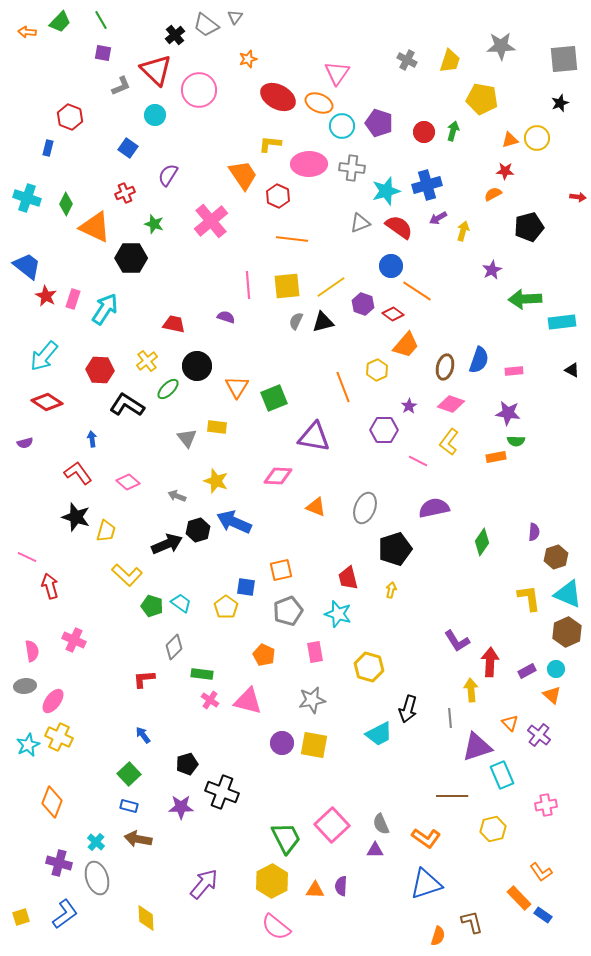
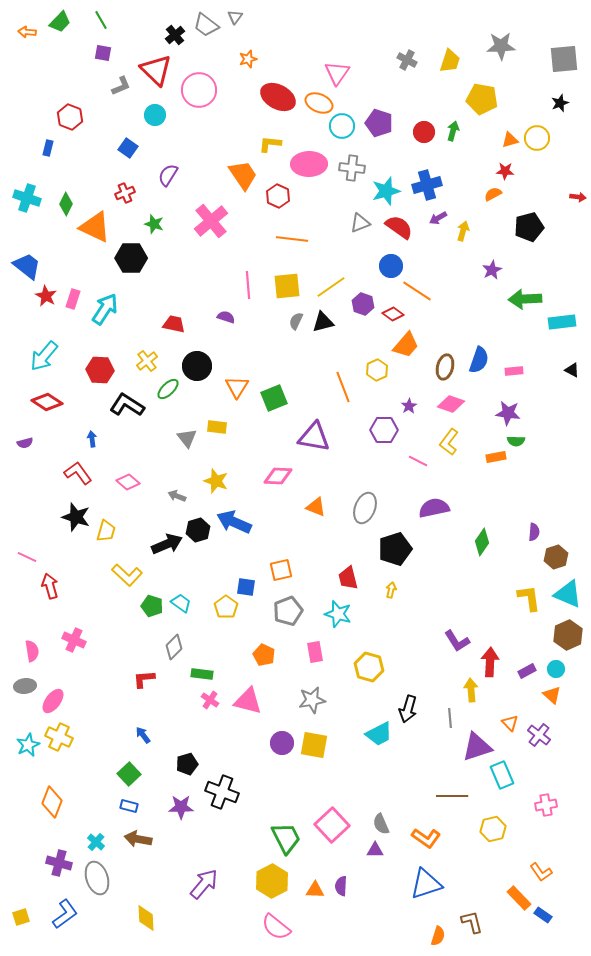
brown hexagon at (567, 632): moved 1 px right, 3 px down
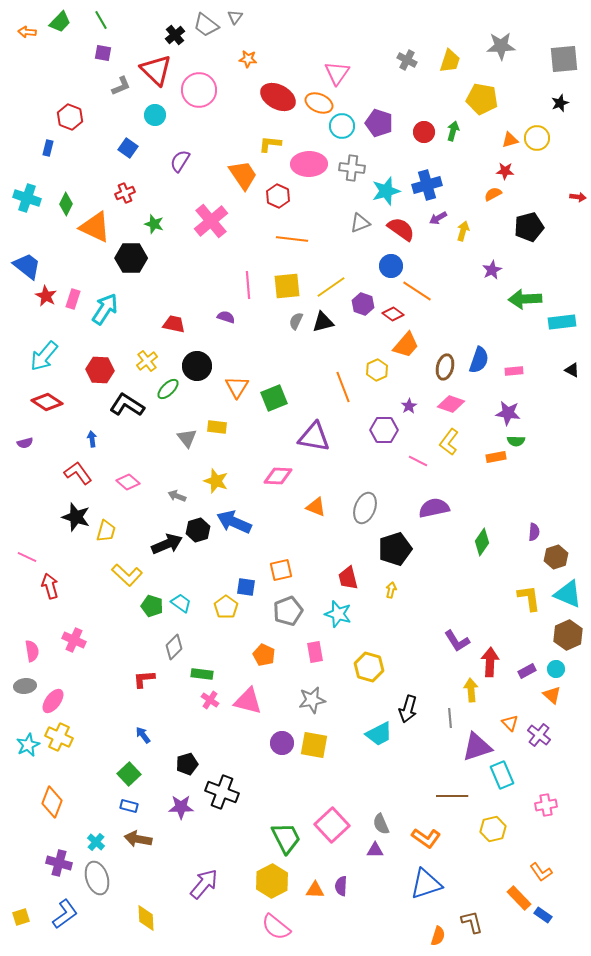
orange star at (248, 59): rotated 24 degrees clockwise
purple semicircle at (168, 175): moved 12 px right, 14 px up
red semicircle at (399, 227): moved 2 px right, 2 px down
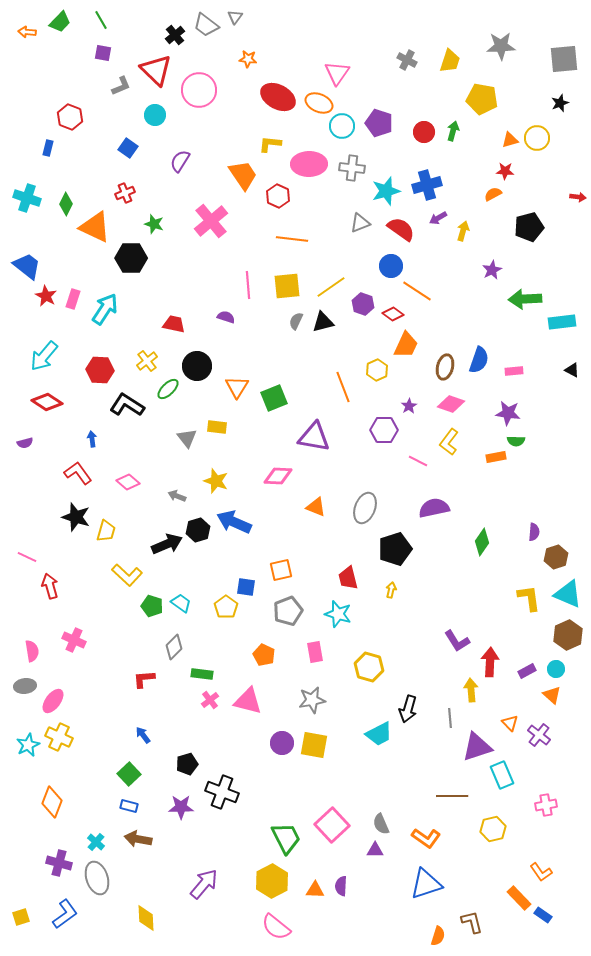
orange trapezoid at (406, 345): rotated 16 degrees counterclockwise
pink cross at (210, 700): rotated 18 degrees clockwise
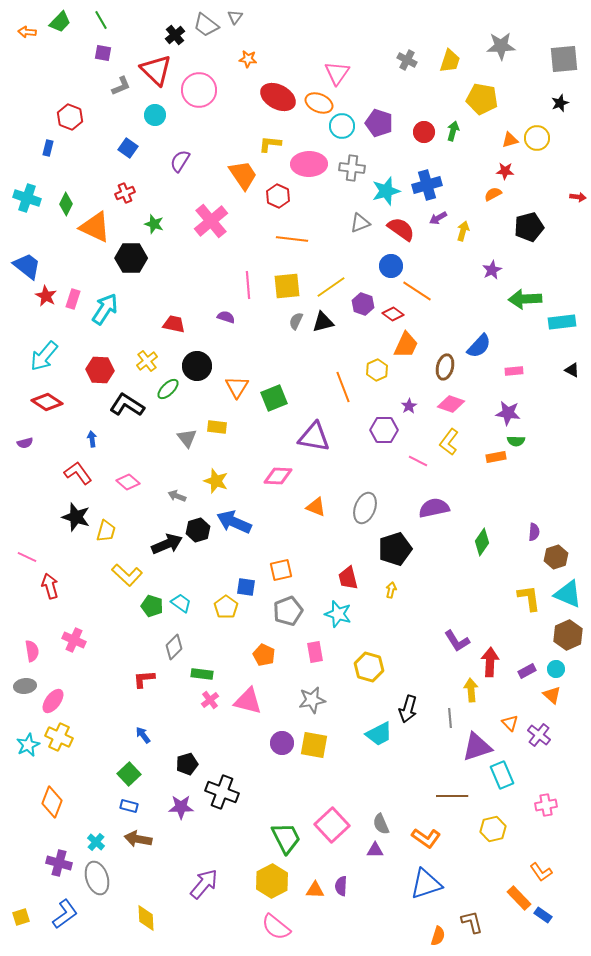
blue semicircle at (479, 360): moved 14 px up; rotated 24 degrees clockwise
